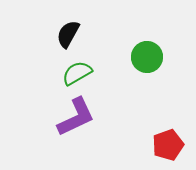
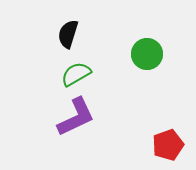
black semicircle: rotated 12 degrees counterclockwise
green circle: moved 3 px up
green semicircle: moved 1 px left, 1 px down
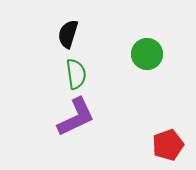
green semicircle: rotated 112 degrees clockwise
